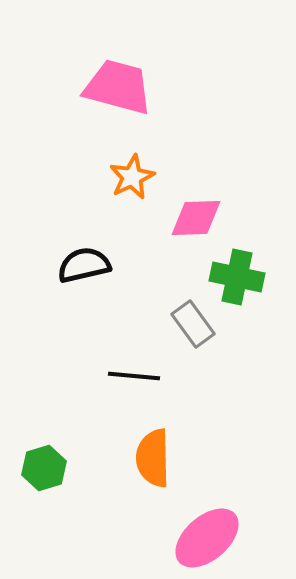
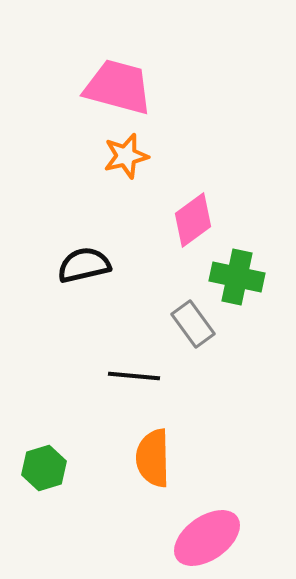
orange star: moved 6 px left, 21 px up; rotated 12 degrees clockwise
pink diamond: moved 3 px left, 2 px down; rotated 34 degrees counterclockwise
pink ellipse: rotated 6 degrees clockwise
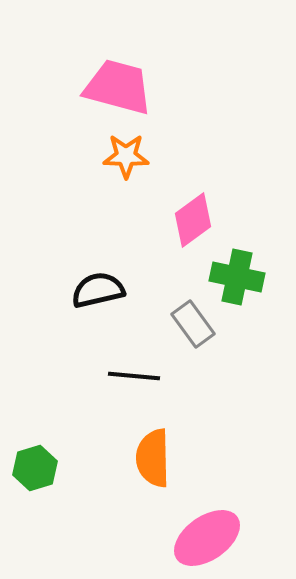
orange star: rotated 15 degrees clockwise
black semicircle: moved 14 px right, 25 px down
green hexagon: moved 9 px left
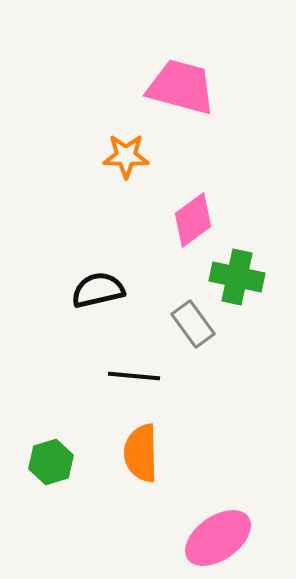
pink trapezoid: moved 63 px right
orange semicircle: moved 12 px left, 5 px up
green hexagon: moved 16 px right, 6 px up
pink ellipse: moved 11 px right
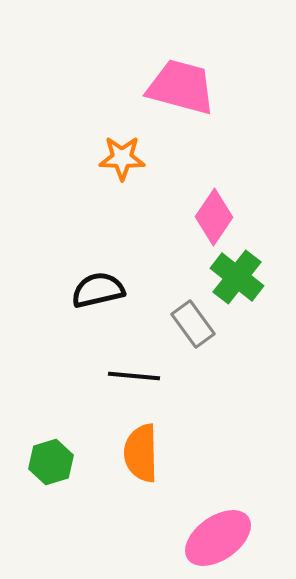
orange star: moved 4 px left, 2 px down
pink diamond: moved 21 px right, 3 px up; rotated 20 degrees counterclockwise
green cross: rotated 26 degrees clockwise
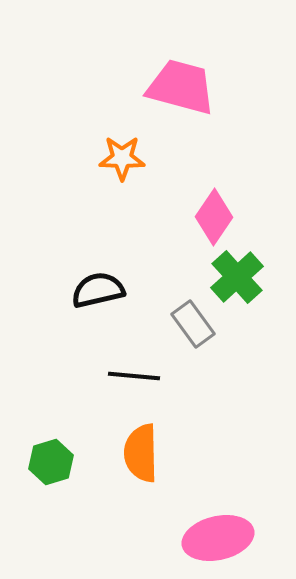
green cross: rotated 10 degrees clockwise
pink ellipse: rotated 22 degrees clockwise
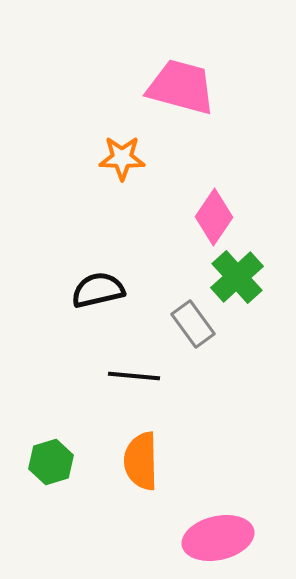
orange semicircle: moved 8 px down
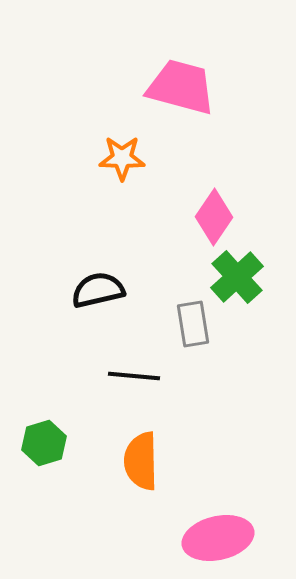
gray rectangle: rotated 27 degrees clockwise
green hexagon: moved 7 px left, 19 px up
